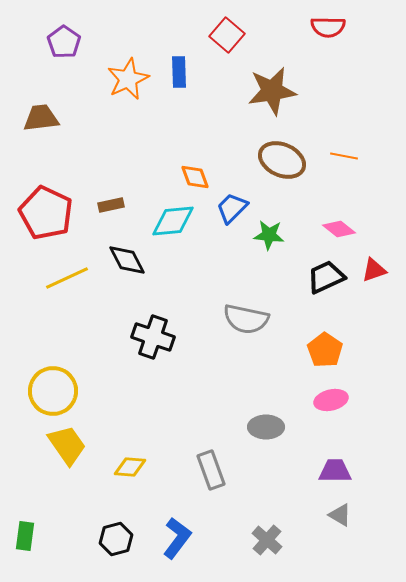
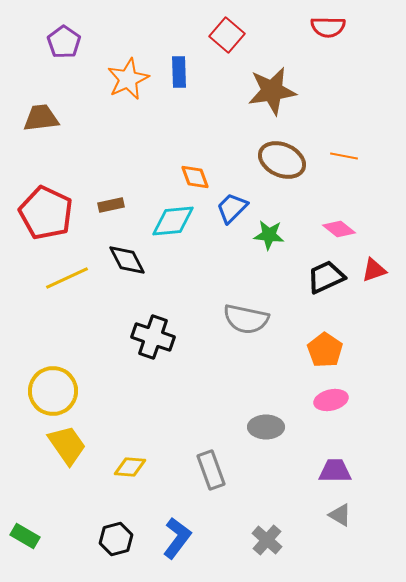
green rectangle: rotated 68 degrees counterclockwise
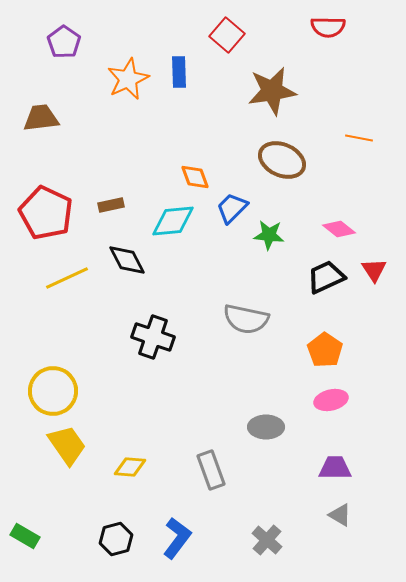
orange line: moved 15 px right, 18 px up
red triangle: rotated 44 degrees counterclockwise
purple trapezoid: moved 3 px up
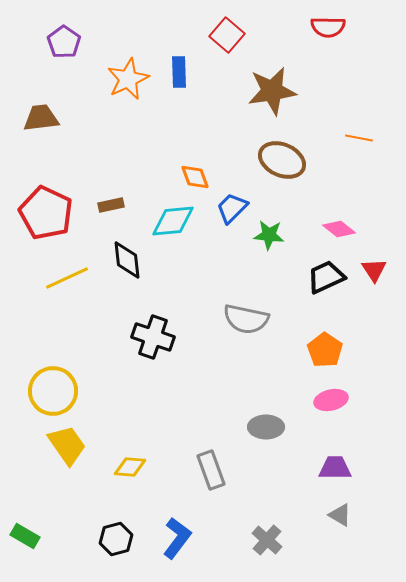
black diamond: rotated 21 degrees clockwise
